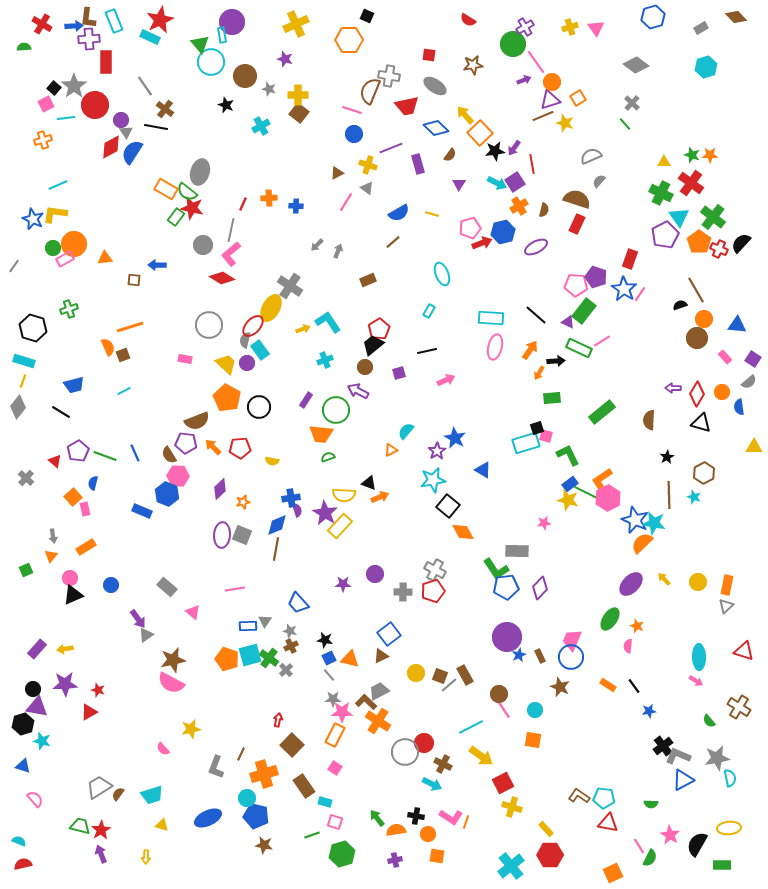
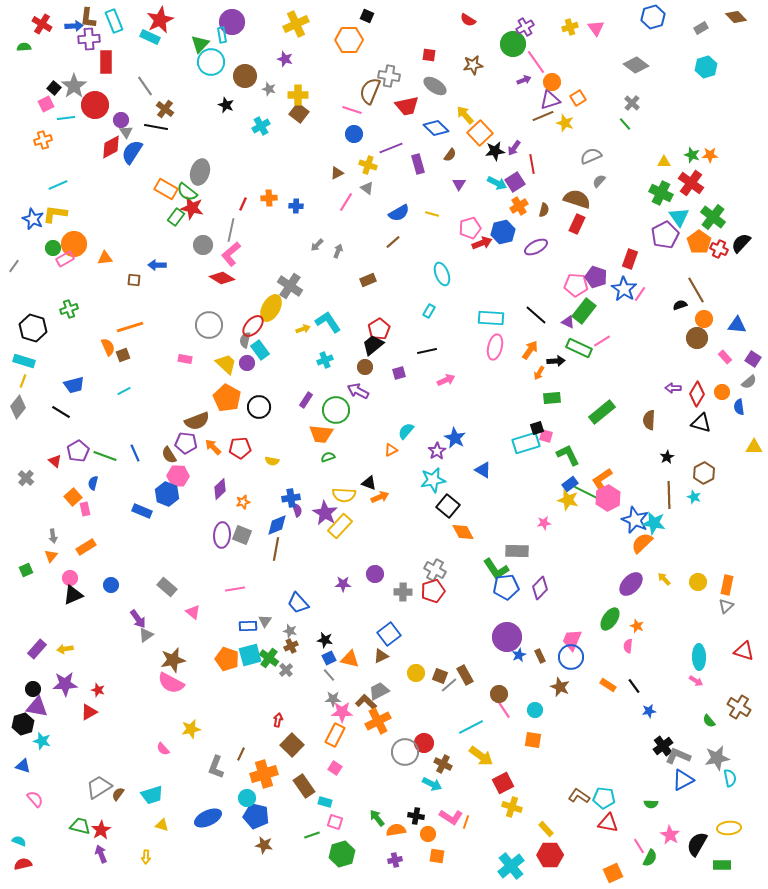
green triangle at (200, 44): rotated 24 degrees clockwise
orange cross at (378, 721): rotated 30 degrees clockwise
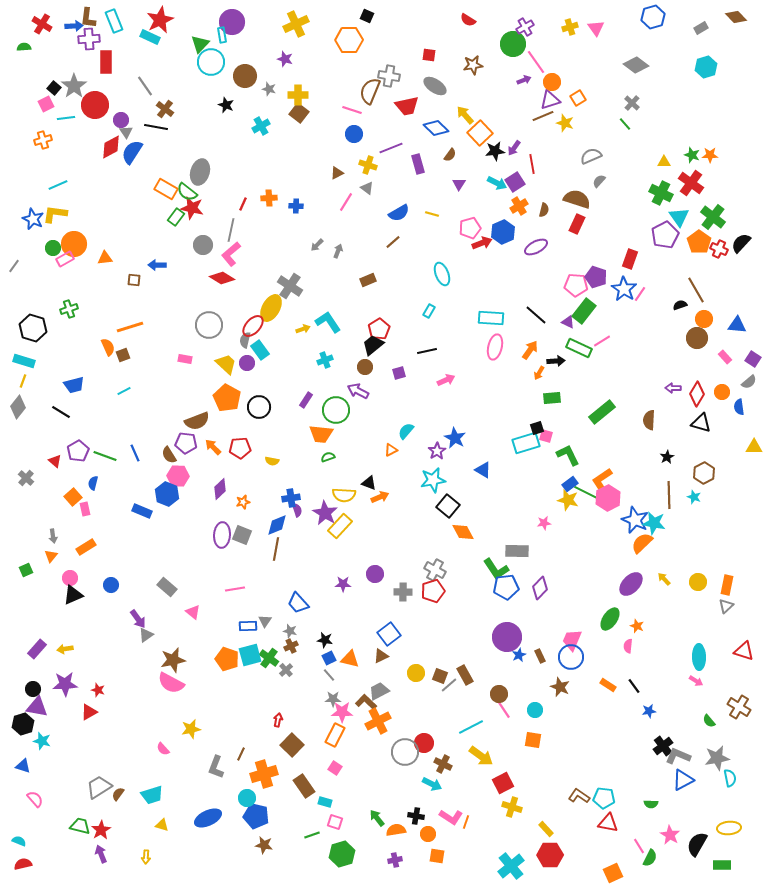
blue hexagon at (503, 232): rotated 10 degrees counterclockwise
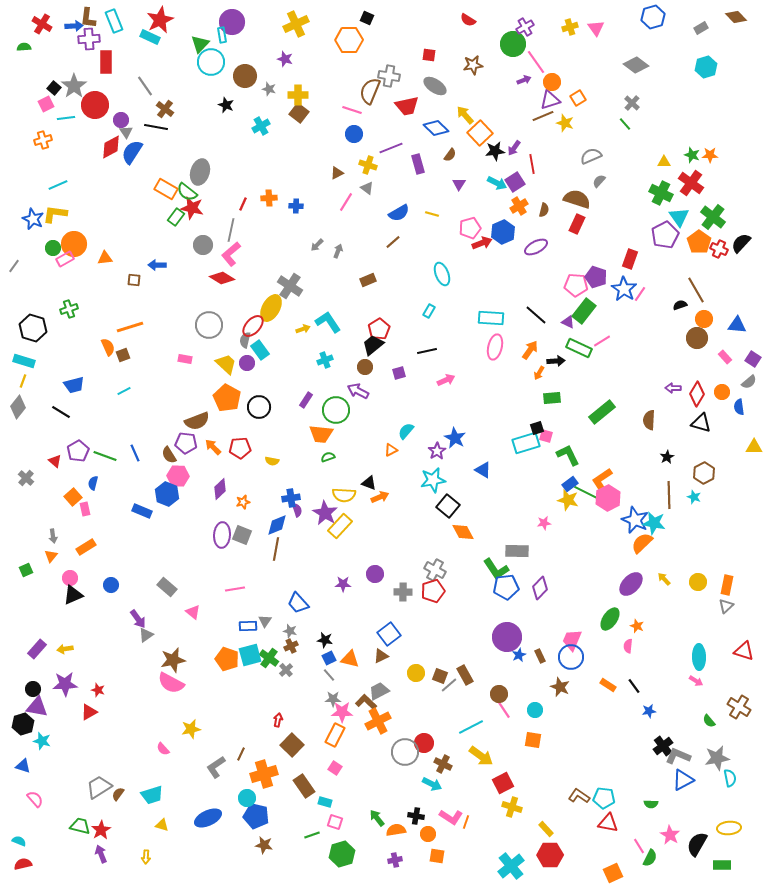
black square at (367, 16): moved 2 px down
gray L-shape at (216, 767): rotated 35 degrees clockwise
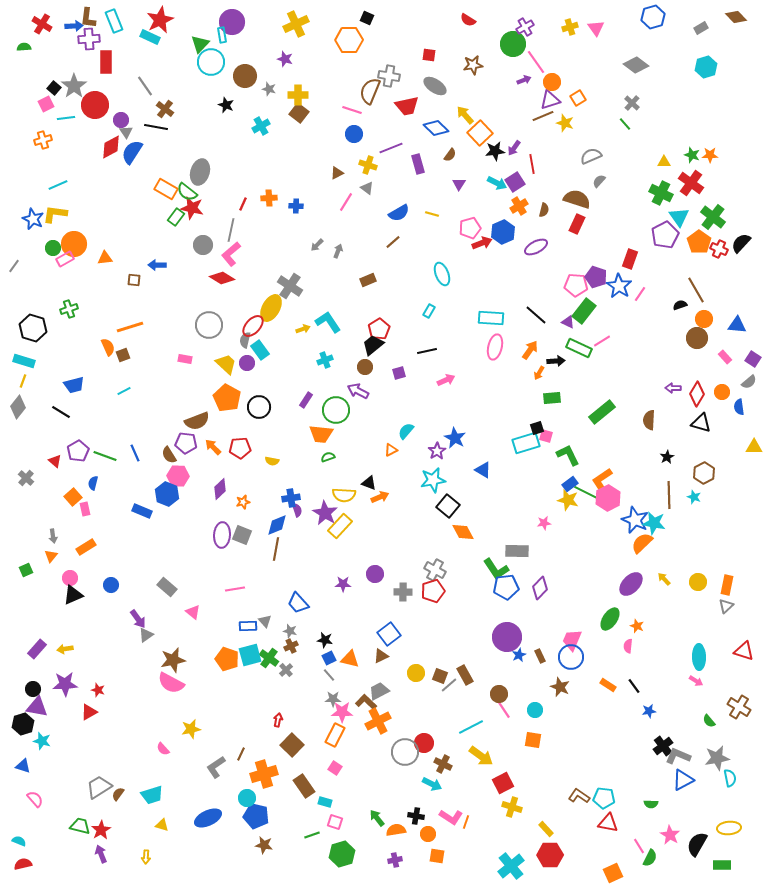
blue star at (624, 289): moved 5 px left, 3 px up
gray triangle at (265, 621): rotated 16 degrees counterclockwise
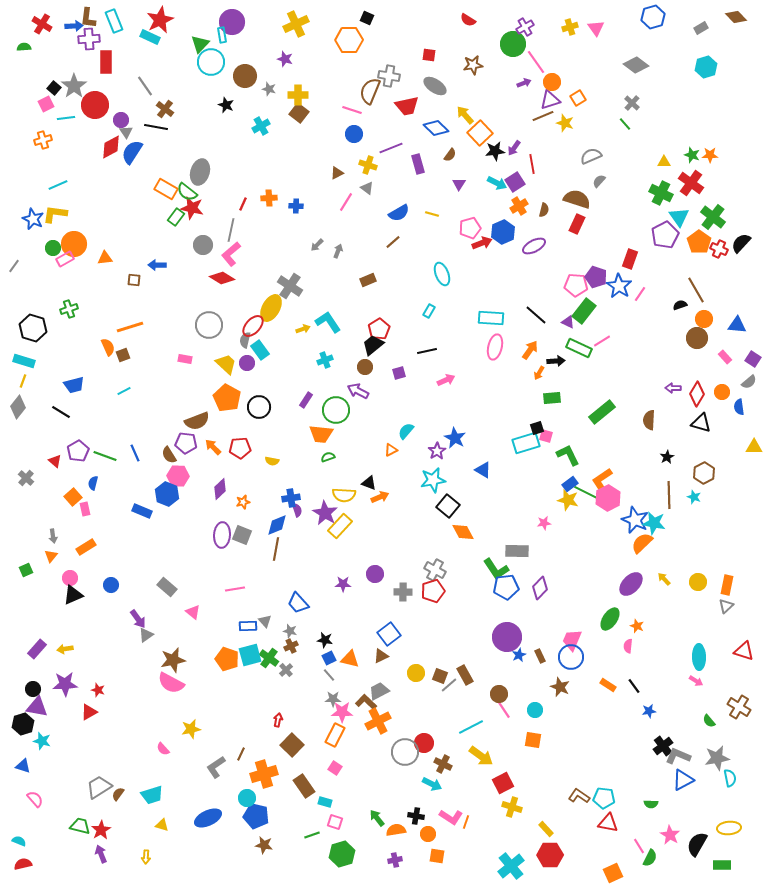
purple arrow at (524, 80): moved 3 px down
purple ellipse at (536, 247): moved 2 px left, 1 px up
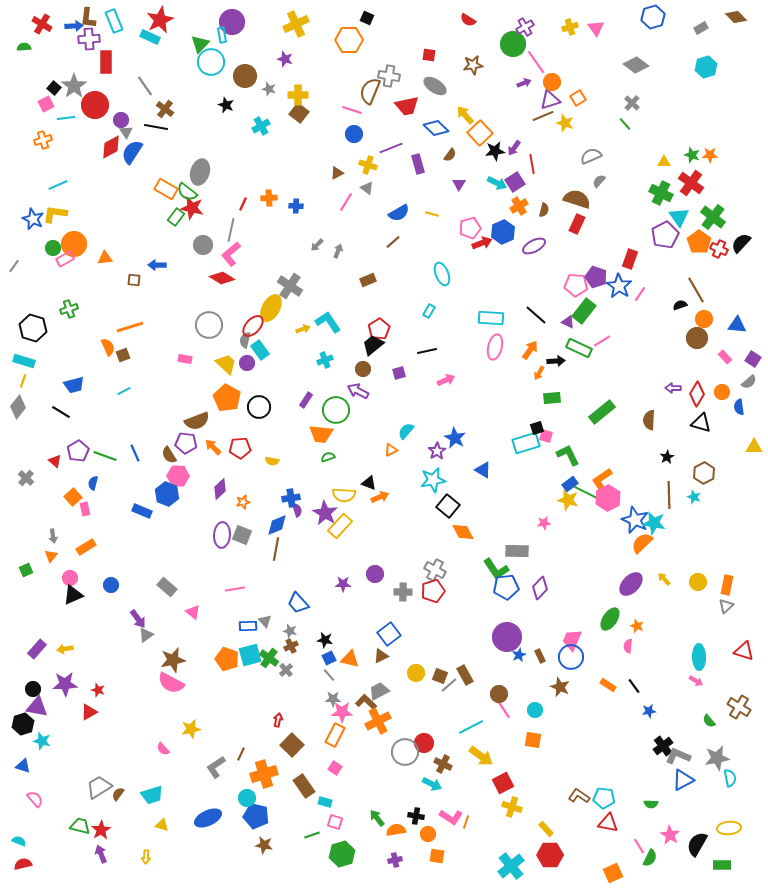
brown circle at (365, 367): moved 2 px left, 2 px down
